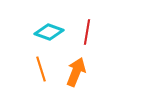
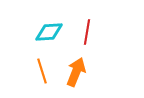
cyan diamond: rotated 24 degrees counterclockwise
orange line: moved 1 px right, 2 px down
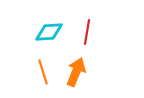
orange line: moved 1 px right, 1 px down
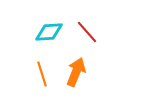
red line: rotated 50 degrees counterclockwise
orange line: moved 1 px left, 2 px down
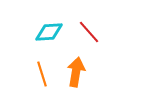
red line: moved 2 px right
orange arrow: rotated 12 degrees counterclockwise
